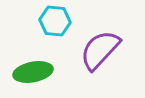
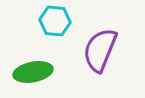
purple semicircle: rotated 21 degrees counterclockwise
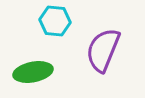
purple semicircle: moved 3 px right
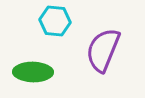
green ellipse: rotated 12 degrees clockwise
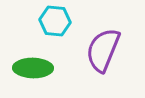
green ellipse: moved 4 px up
